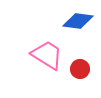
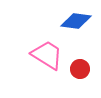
blue diamond: moved 2 px left
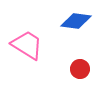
pink trapezoid: moved 20 px left, 10 px up
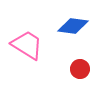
blue diamond: moved 3 px left, 5 px down
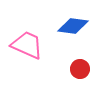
pink trapezoid: rotated 8 degrees counterclockwise
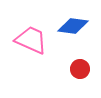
pink trapezoid: moved 4 px right, 5 px up
